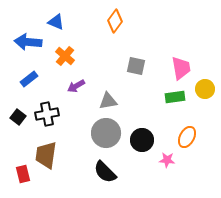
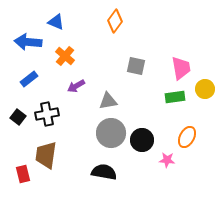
gray circle: moved 5 px right
black semicircle: moved 1 px left; rotated 145 degrees clockwise
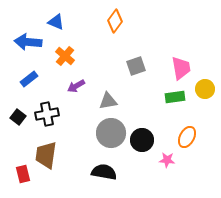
gray square: rotated 30 degrees counterclockwise
